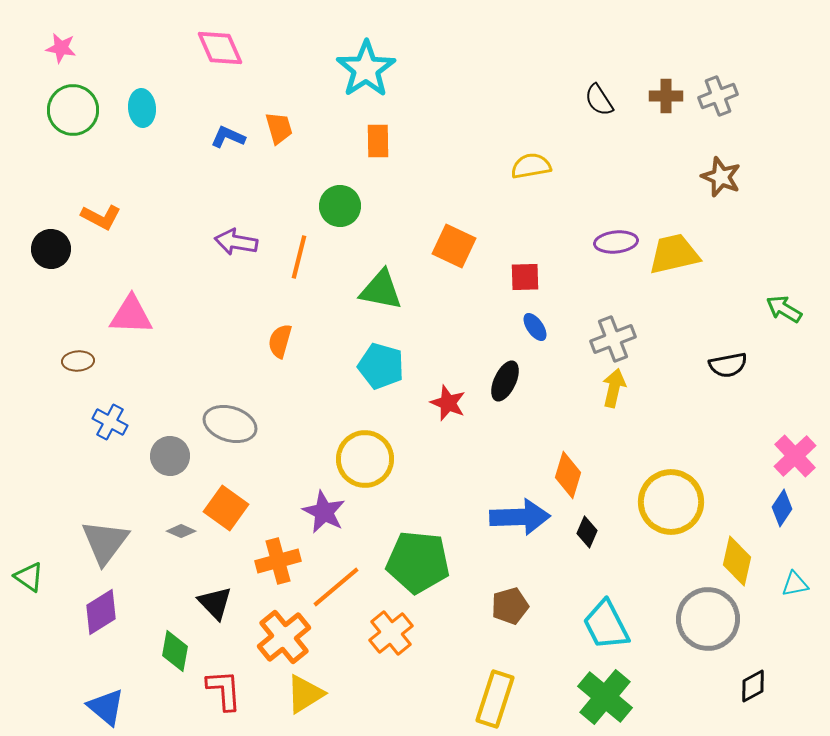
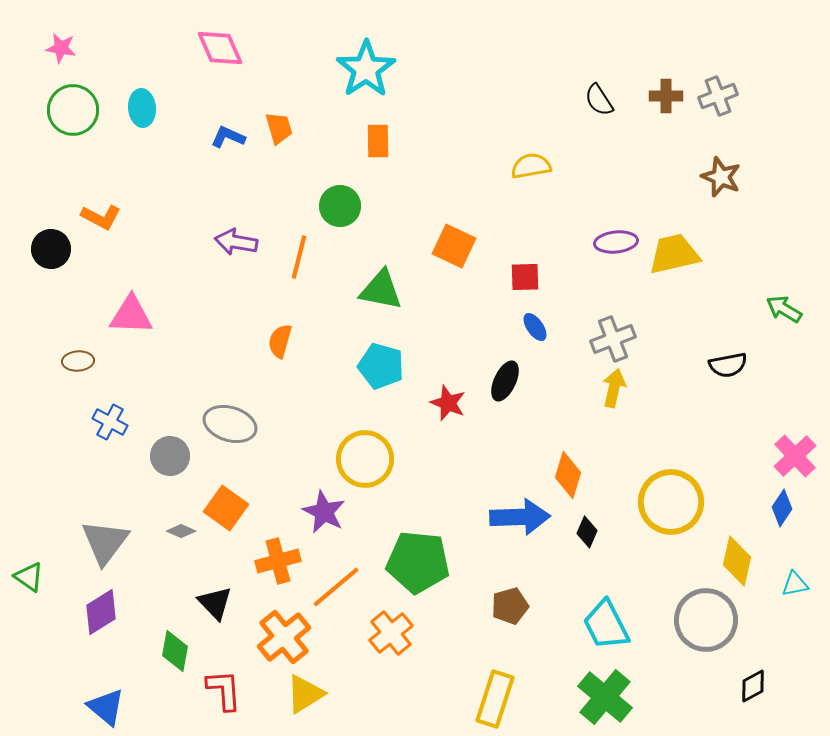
gray circle at (708, 619): moved 2 px left, 1 px down
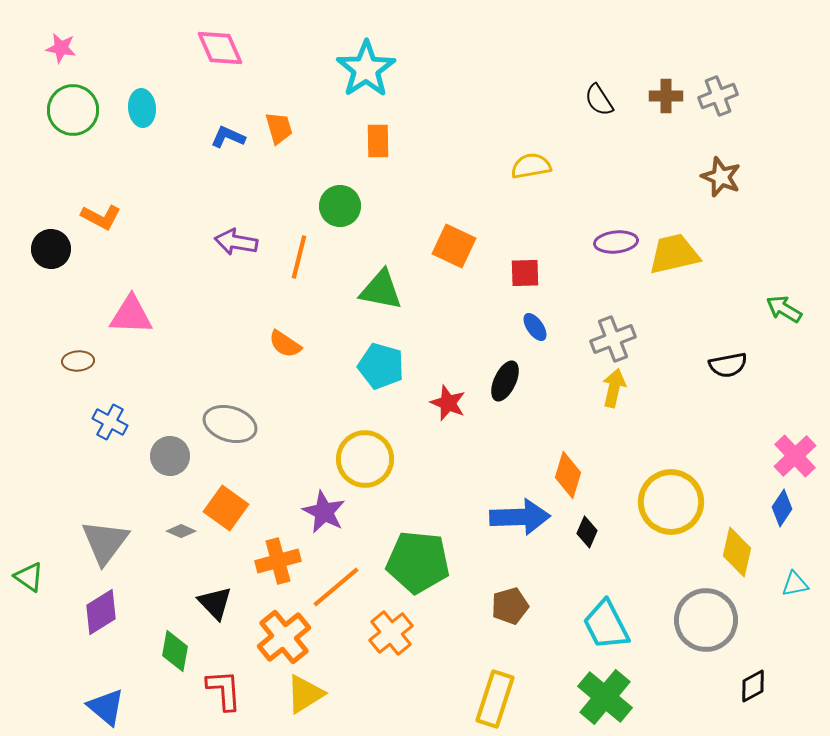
red square at (525, 277): moved 4 px up
orange semicircle at (280, 341): moved 5 px right, 3 px down; rotated 72 degrees counterclockwise
yellow diamond at (737, 561): moved 9 px up
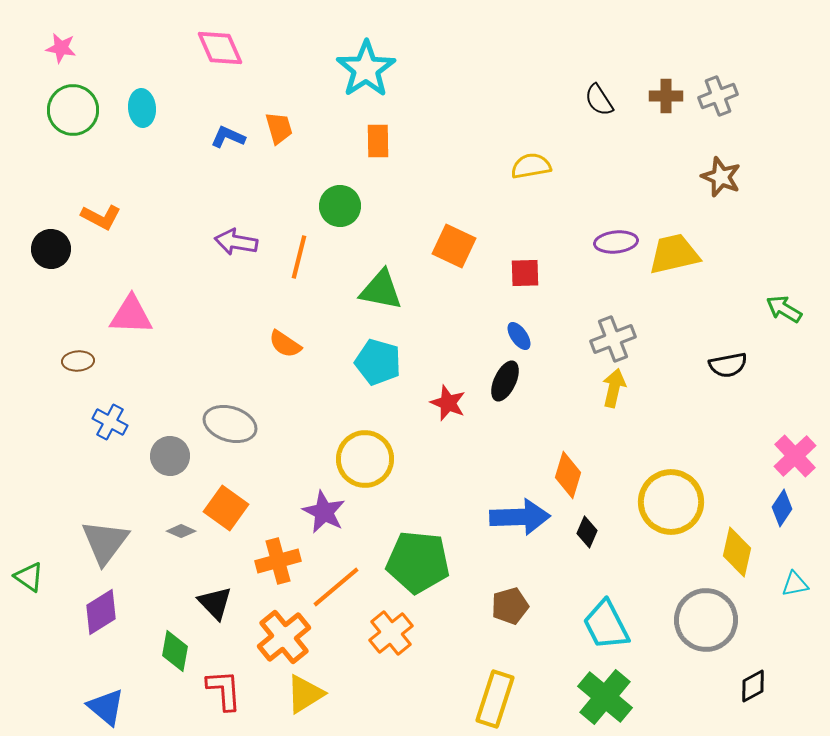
blue ellipse at (535, 327): moved 16 px left, 9 px down
cyan pentagon at (381, 366): moved 3 px left, 4 px up
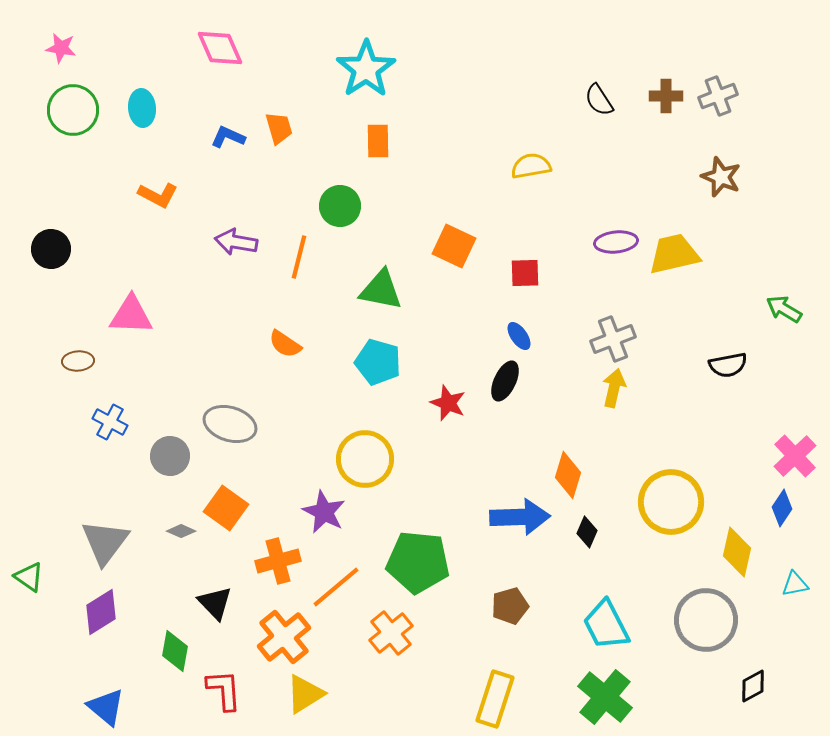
orange L-shape at (101, 217): moved 57 px right, 22 px up
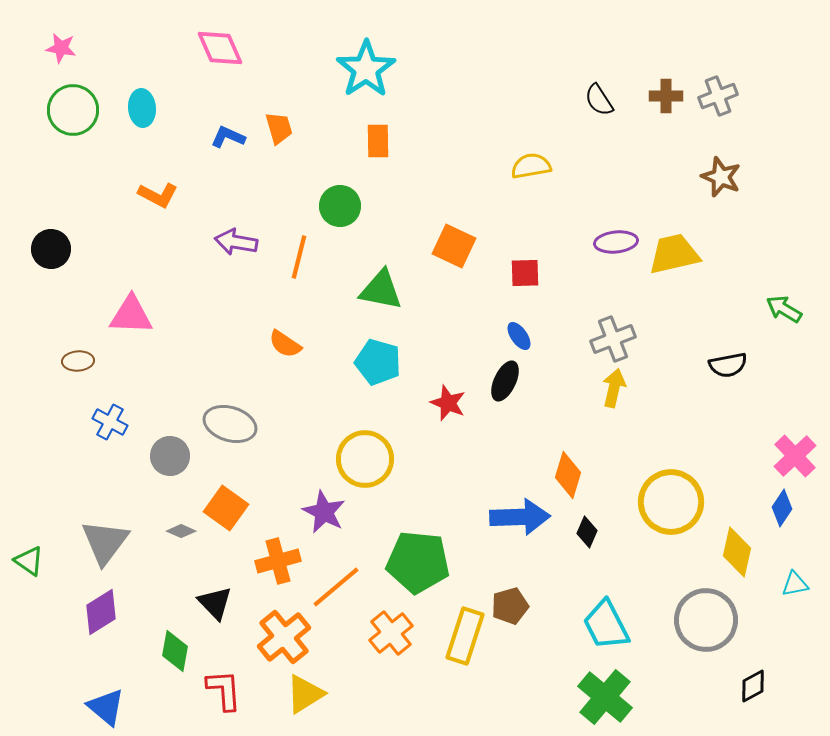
green triangle at (29, 577): moved 16 px up
yellow rectangle at (495, 699): moved 30 px left, 63 px up
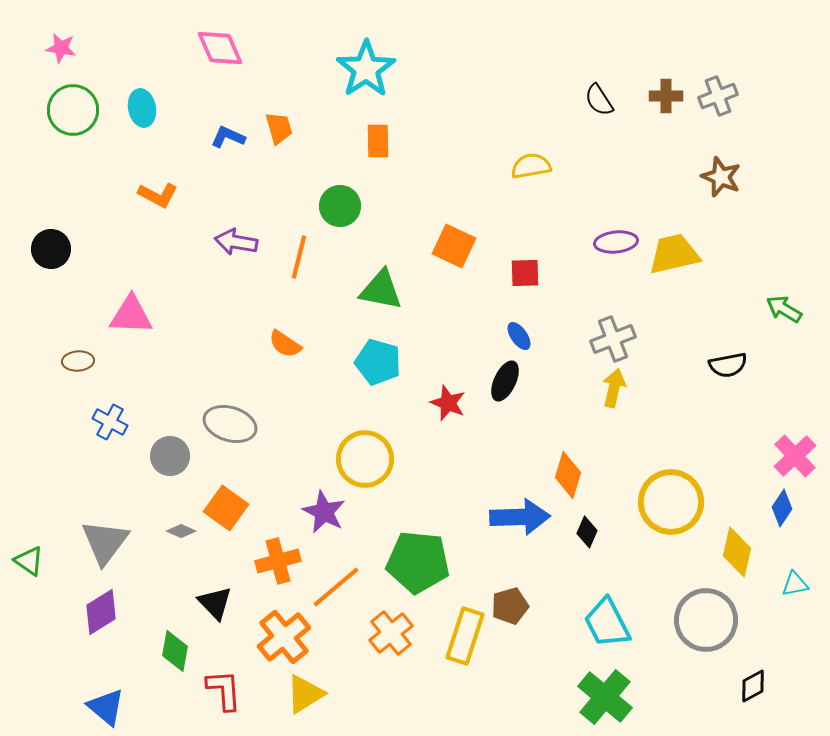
cyan ellipse at (142, 108): rotated 6 degrees counterclockwise
cyan trapezoid at (606, 625): moved 1 px right, 2 px up
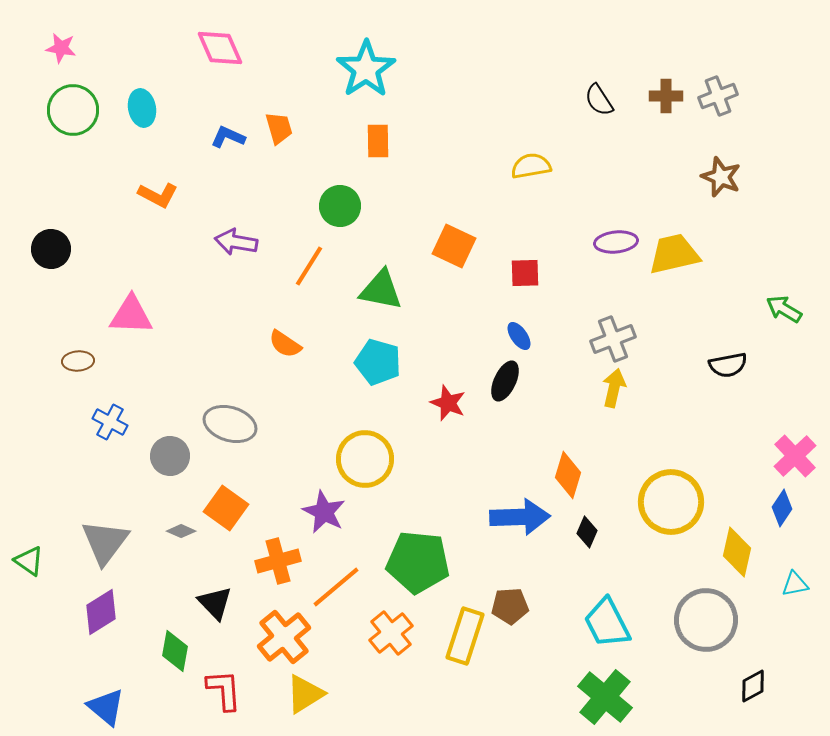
orange line at (299, 257): moved 10 px right, 9 px down; rotated 18 degrees clockwise
brown pentagon at (510, 606): rotated 12 degrees clockwise
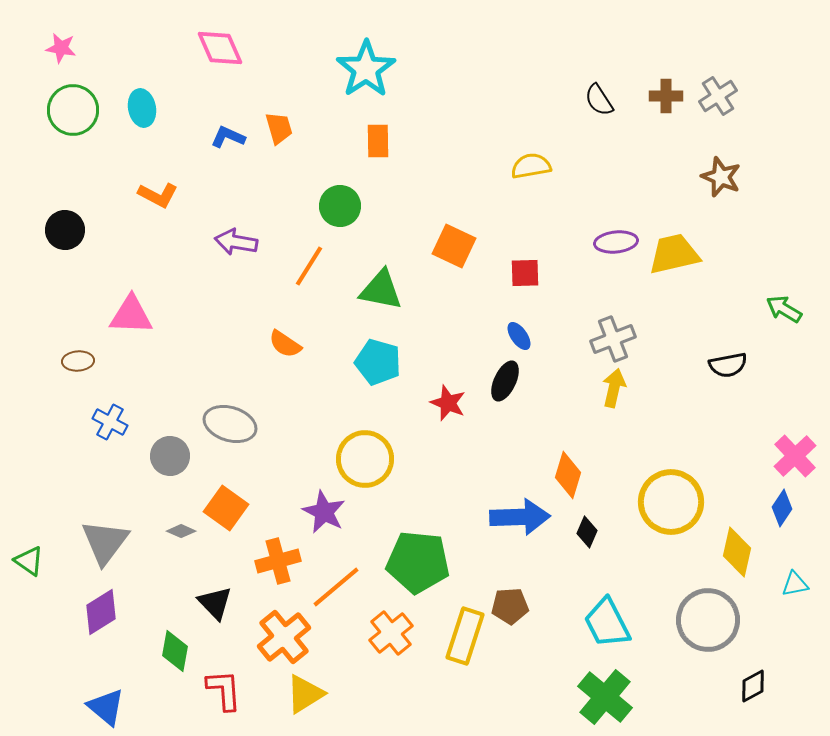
gray cross at (718, 96): rotated 12 degrees counterclockwise
black circle at (51, 249): moved 14 px right, 19 px up
gray circle at (706, 620): moved 2 px right
